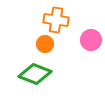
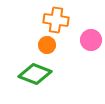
orange circle: moved 2 px right, 1 px down
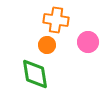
pink circle: moved 3 px left, 2 px down
green diamond: rotated 60 degrees clockwise
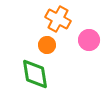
orange cross: moved 2 px right, 1 px up; rotated 20 degrees clockwise
pink circle: moved 1 px right, 2 px up
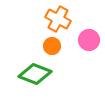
orange circle: moved 5 px right, 1 px down
green diamond: rotated 60 degrees counterclockwise
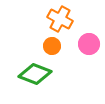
orange cross: moved 2 px right
pink circle: moved 4 px down
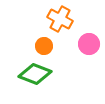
orange circle: moved 8 px left
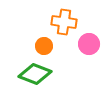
orange cross: moved 4 px right, 3 px down; rotated 20 degrees counterclockwise
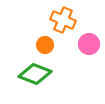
orange cross: moved 1 px left, 2 px up; rotated 15 degrees clockwise
orange circle: moved 1 px right, 1 px up
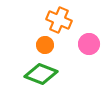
orange cross: moved 4 px left
green diamond: moved 6 px right
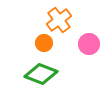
orange cross: rotated 30 degrees clockwise
orange circle: moved 1 px left, 2 px up
